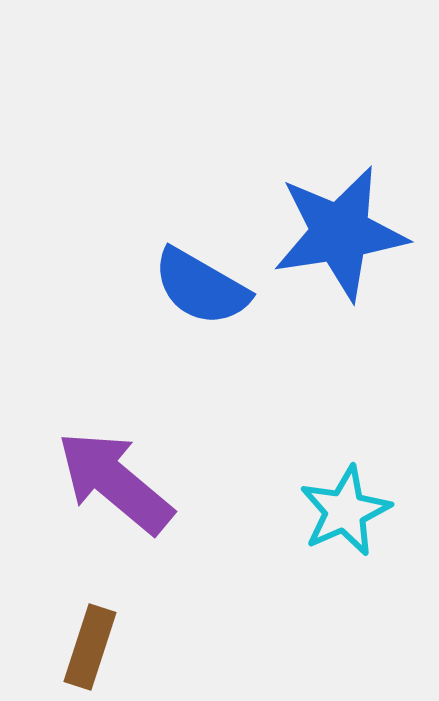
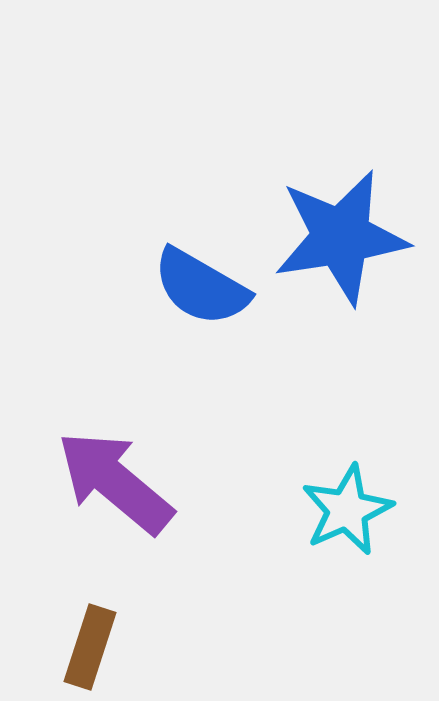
blue star: moved 1 px right, 4 px down
cyan star: moved 2 px right, 1 px up
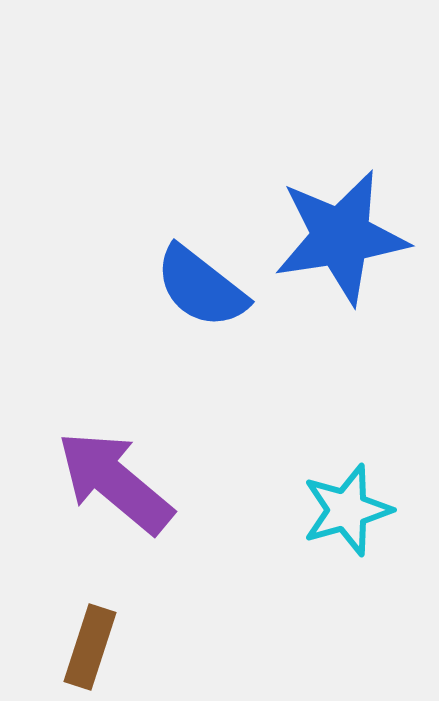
blue semicircle: rotated 8 degrees clockwise
cyan star: rotated 8 degrees clockwise
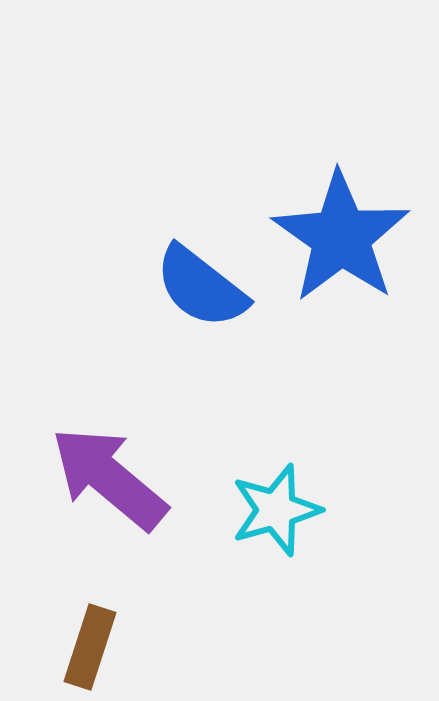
blue star: rotated 28 degrees counterclockwise
purple arrow: moved 6 px left, 4 px up
cyan star: moved 71 px left
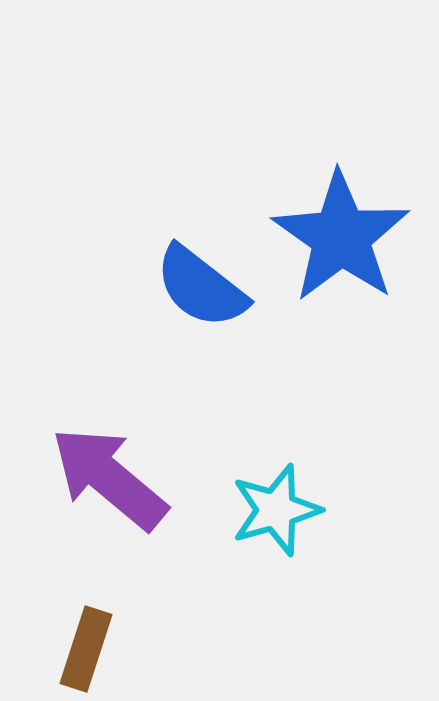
brown rectangle: moved 4 px left, 2 px down
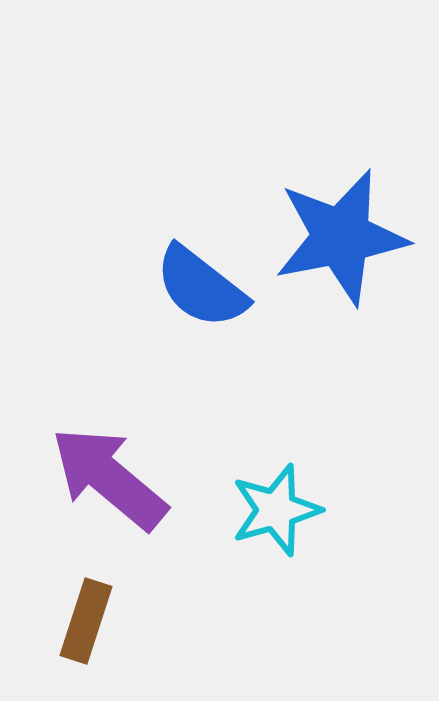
blue star: rotated 26 degrees clockwise
brown rectangle: moved 28 px up
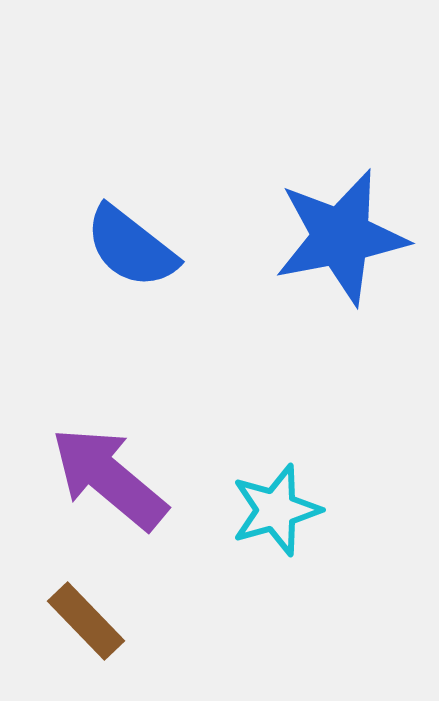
blue semicircle: moved 70 px left, 40 px up
brown rectangle: rotated 62 degrees counterclockwise
